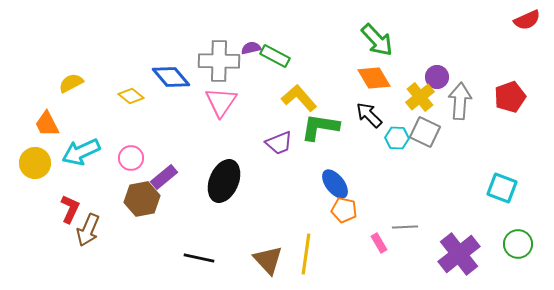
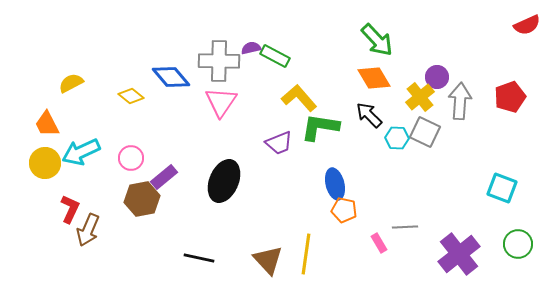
red semicircle: moved 5 px down
yellow circle: moved 10 px right
blue ellipse: rotated 24 degrees clockwise
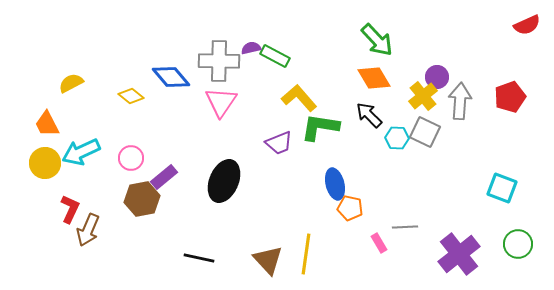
yellow cross: moved 3 px right, 1 px up
orange pentagon: moved 6 px right, 2 px up
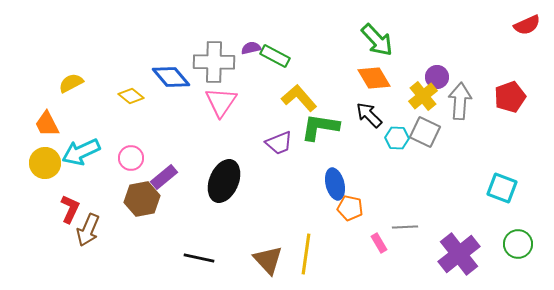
gray cross: moved 5 px left, 1 px down
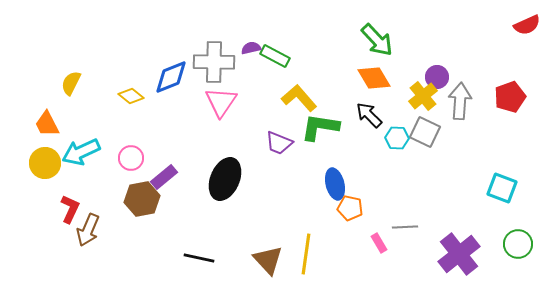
blue diamond: rotated 72 degrees counterclockwise
yellow semicircle: rotated 35 degrees counterclockwise
purple trapezoid: rotated 44 degrees clockwise
black ellipse: moved 1 px right, 2 px up
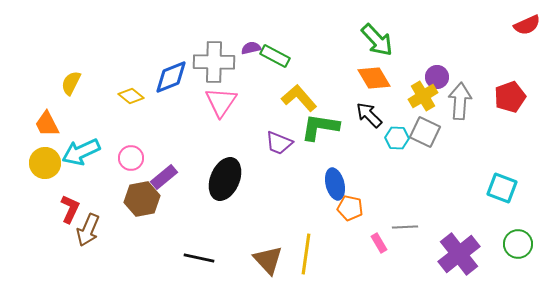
yellow cross: rotated 8 degrees clockwise
